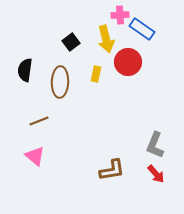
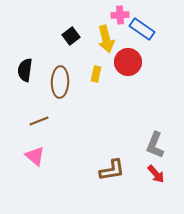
black square: moved 6 px up
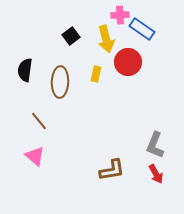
brown line: rotated 72 degrees clockwise
red arrow: rotated 12 degrees clockwise
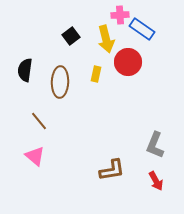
red arrow: moved 7 px down
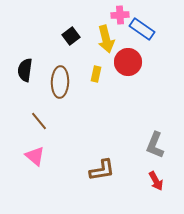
brown L-shape: moved 10 px left
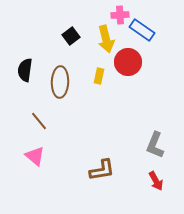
blue rectangle: moved 1 px down
yellow rectangle: moved 3 px right, 2 px down
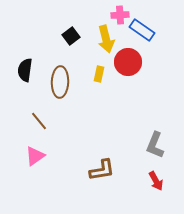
yellow rectangle: moved 2 px up
pink triangle: rotated 45 degrees clockwise
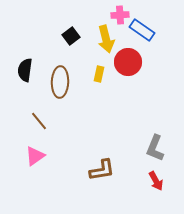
gray L-shape: moved 3 px down
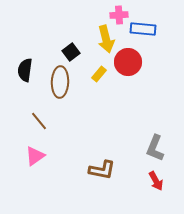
pink cross: moved 1 px left
blue rectangle: moved 1 px right, 1 px up; rotated 30 degrees counterclockwise
black square: moved 16 px down
yellow rectangle: rotated 28 degrees clockwise
brown L-shape: rotated 20 degrees clockwise
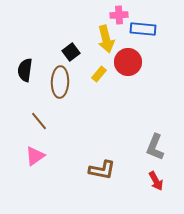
gray L-shape: moved 1 px up
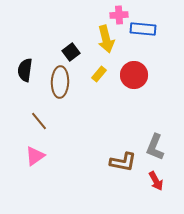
red circle: moved 6 px right, 13 px down
brown L-shape: moved 21 px right, 8 px up
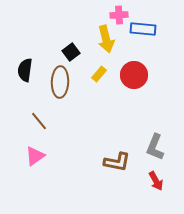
brown L-shape: moved 6 px left
